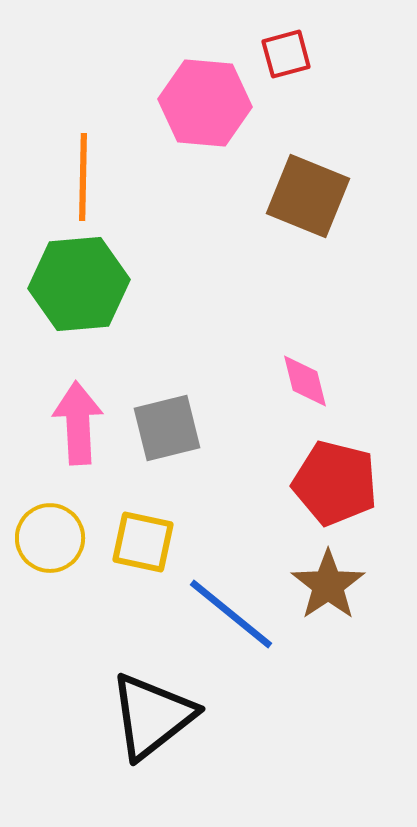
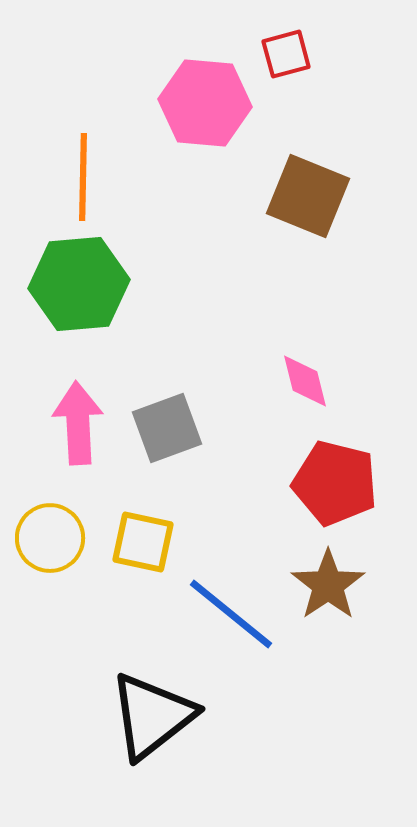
gray square: rotated 6 degrees counterclockwise
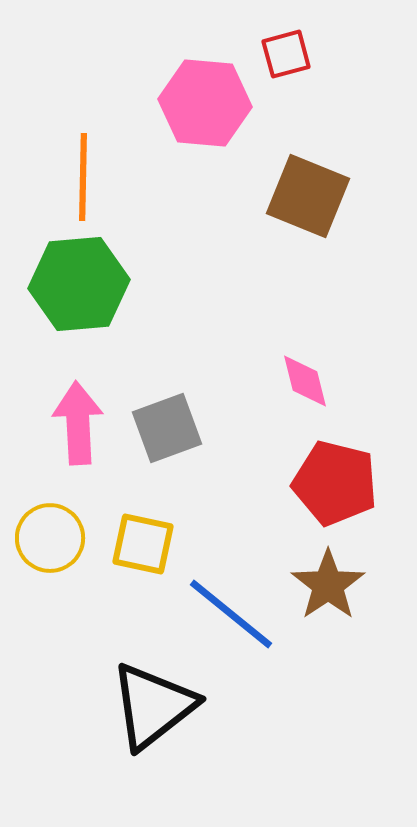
yellow square: moved 2 px down
black triangle: moved 1 px right, 10 px up
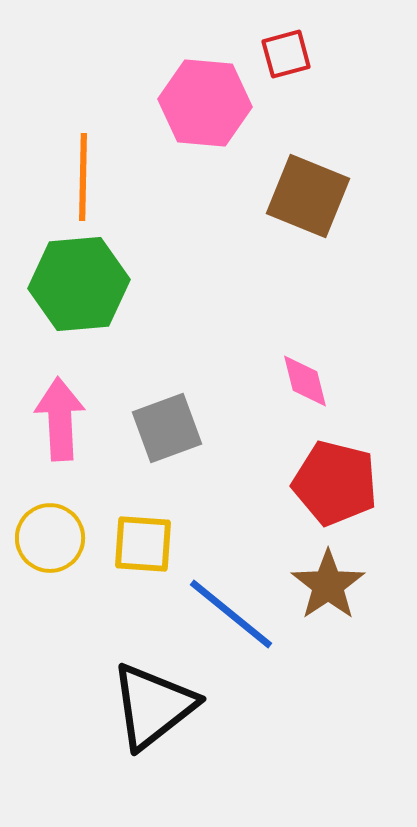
pink arrow: moved 18 px left, 4 px up
yellow square: rotated 8 degrees counterclockwise
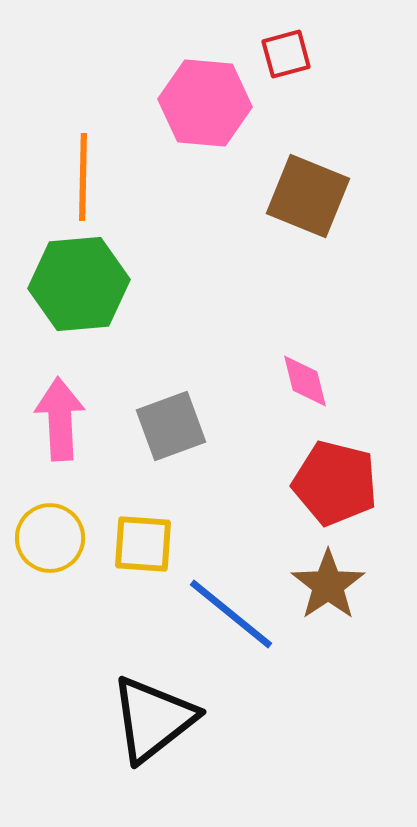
gray square: moved 4 px right, 2 px up
black triangle: moved 13 px down
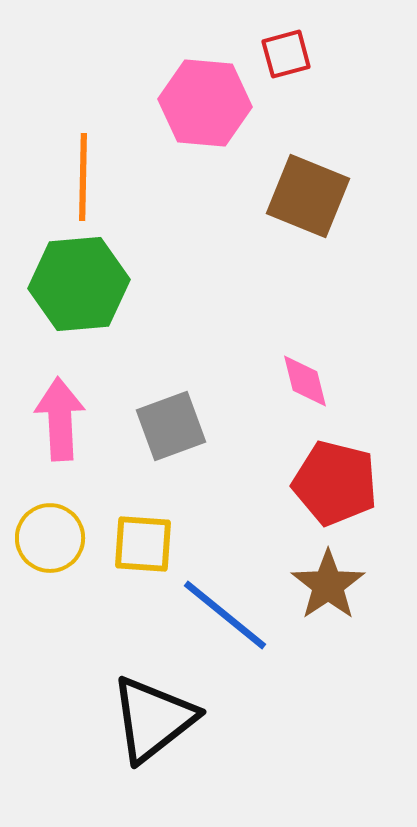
blue line: moved 6 px left, 1 px down
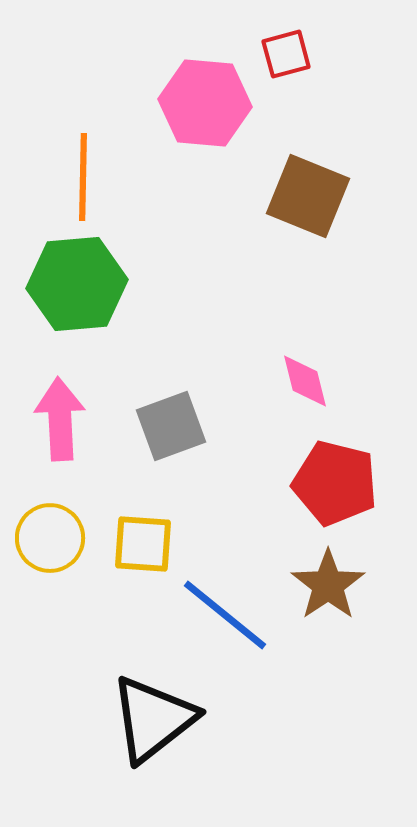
green hexagon: moved 2 px left
